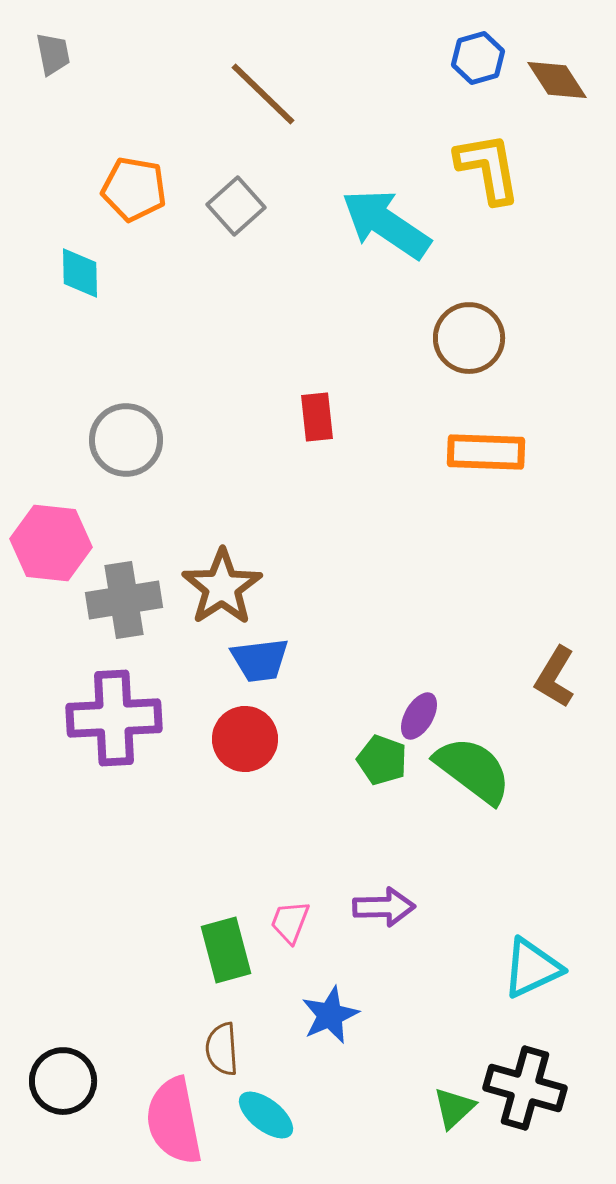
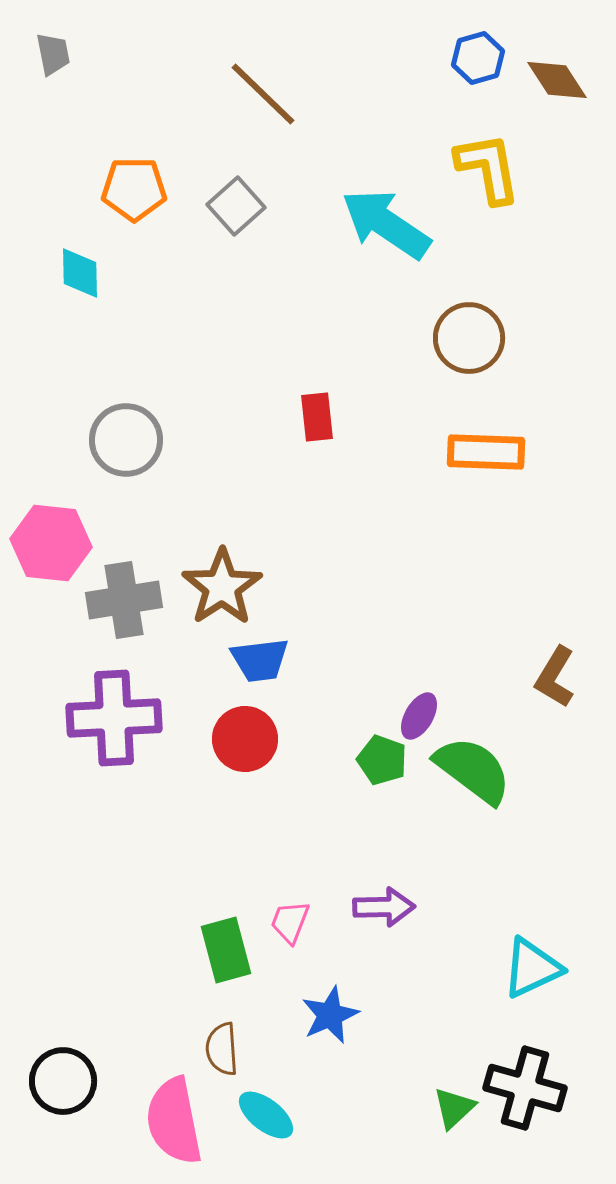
orange pentagon: rotated 10 degrees counterclockwise
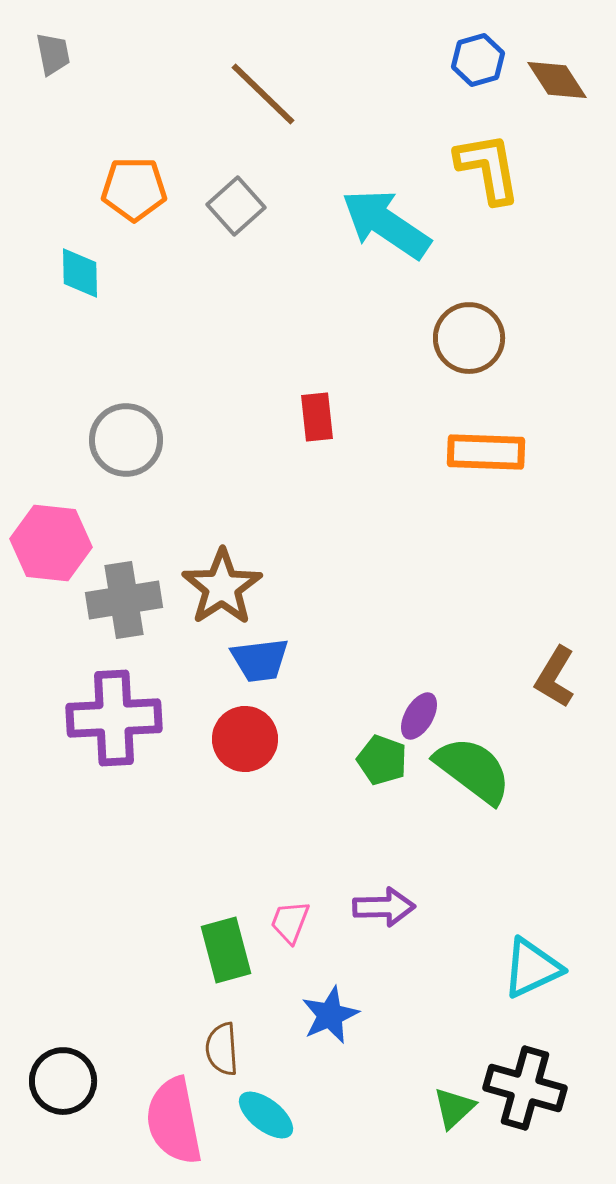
blue hexagon: moved 2 px down
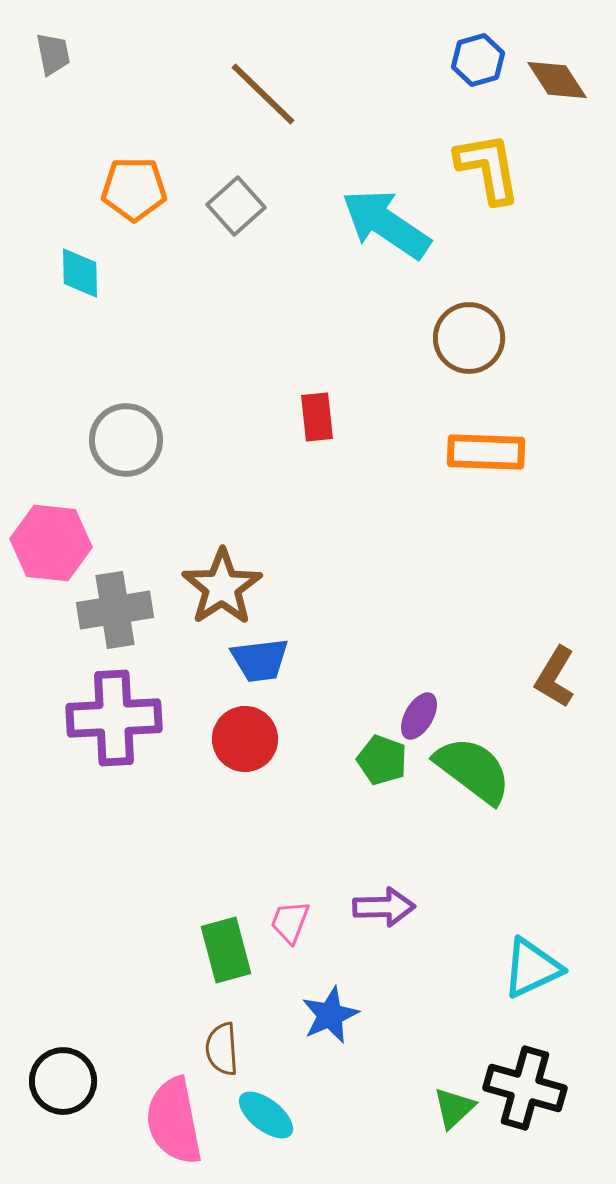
gray cross: moved 9 px left, 10 px down
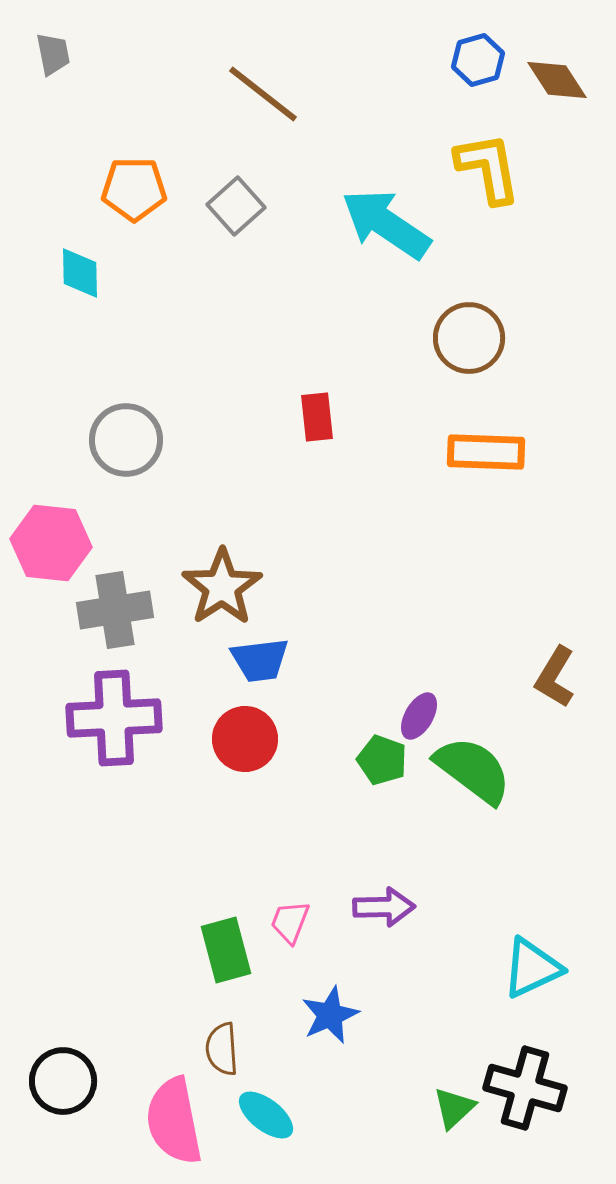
brown line: rotated 6 degrees counterclockwise
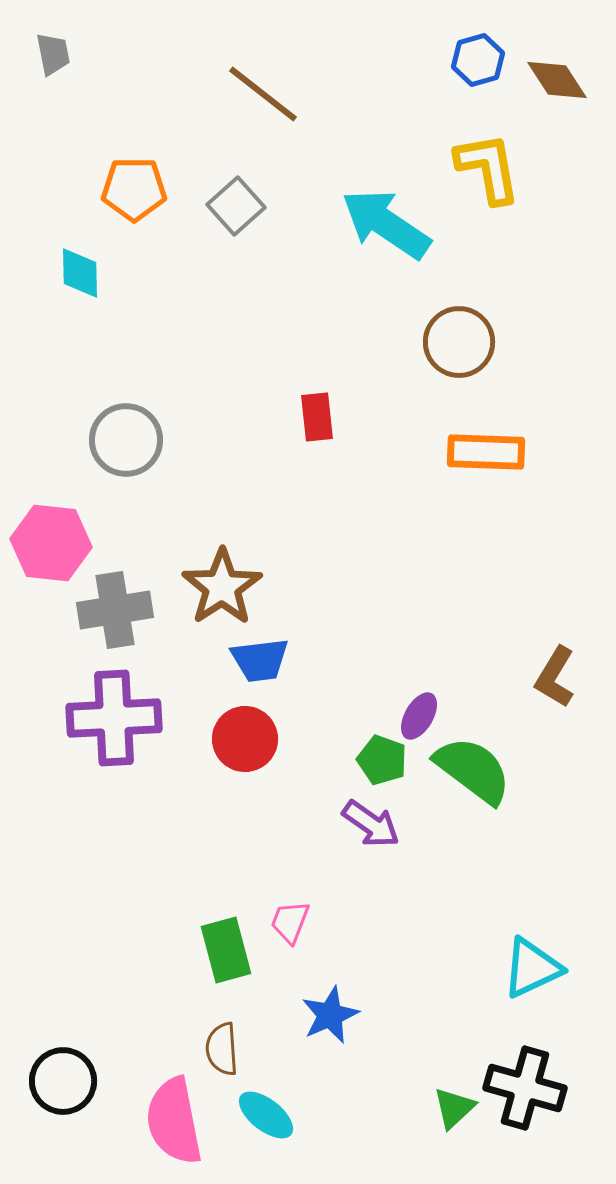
brown circle: moved 10 px left, 4 px down
purple arrow: moved 13 px left, 83 px up; rotated 36 degrees clockwise
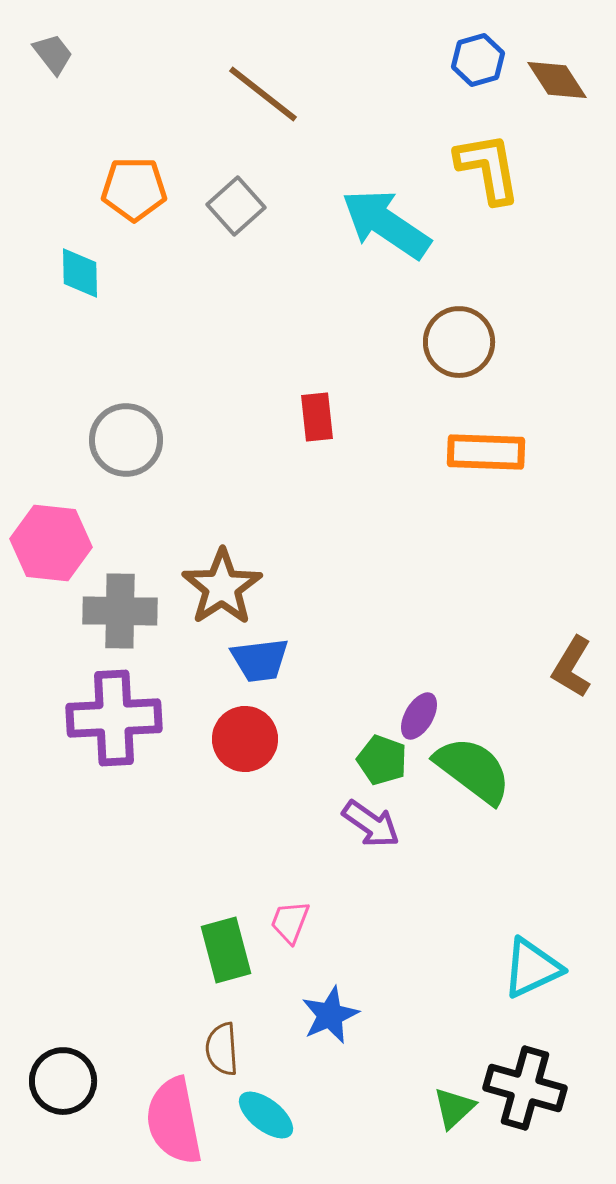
gray trapezoid: rotated 27 degrees counterclockwise
gray cross: moved 5 px right, 1 px down; rotated 10 degrees clockwise
brown L-shape: moved 17 px right, 10 px up
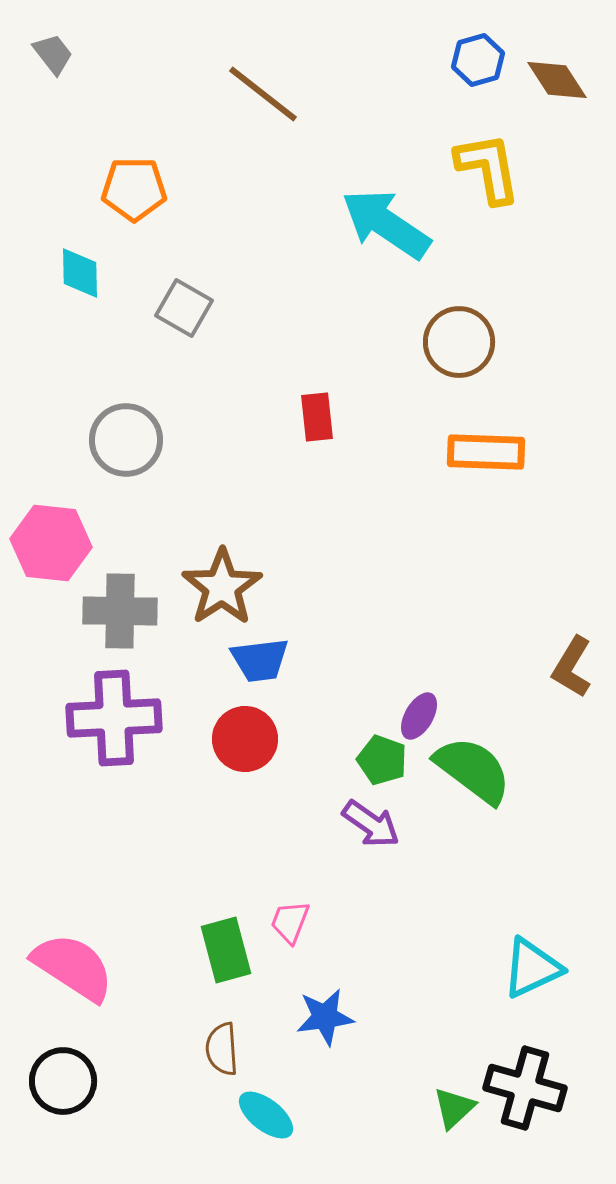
gray square: moved 52 px left, 102 px down; rotated 18 degrees counterclockwise
blue star: moved 5 px left, 2 px down; rotated 16 degrees clockwise
pink semicircle: moved 101 px left, 154 px up; rotated 134 degrees clockwise
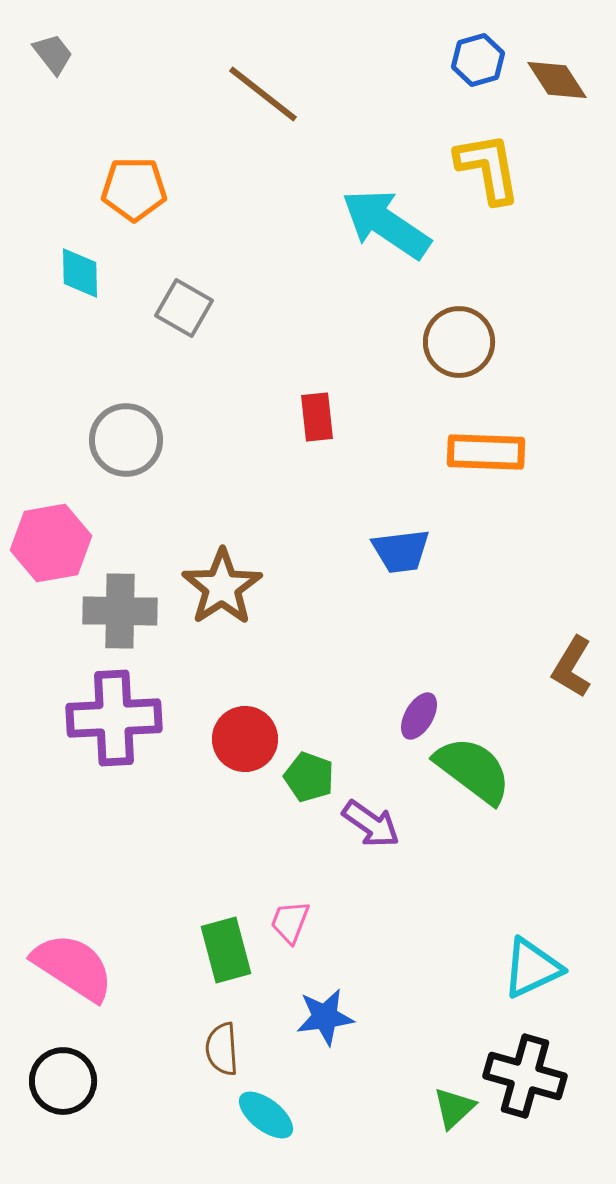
pink hexagon: rotated 16 degrees counterclockwise
blue trapezoid: moved 141 px right, 109 px up
green pentagon: moved 73 px left, 17 px down
black cross: moved 12 px up
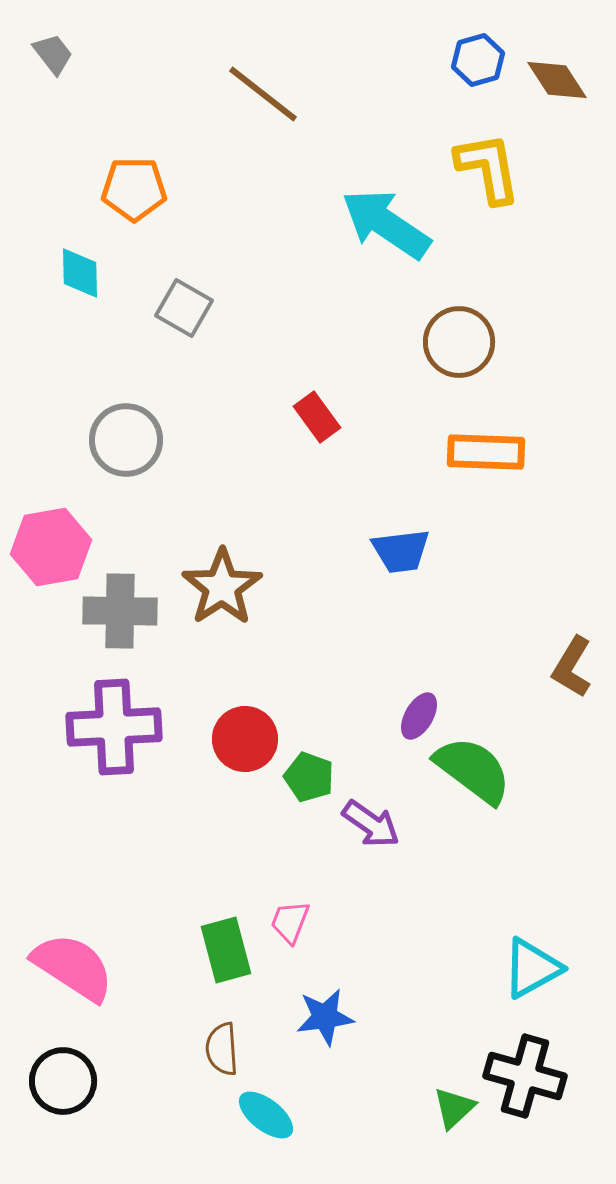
red rectangle: rotated 30 degrees counterclockwise
pink hexagon: moved 4 px down
purple cross: moved 9 px down
cyan triangle: rotated 4 degrees counterclockwise
